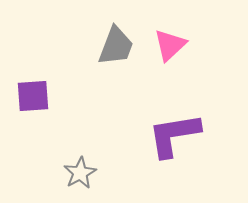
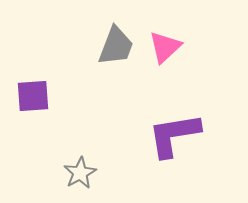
pink triangle: moved 5 px left, 2 px down
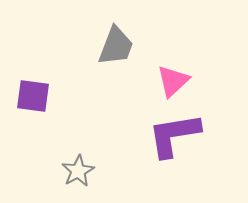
pink triangle: moved 8 px right, 34 px down
purple square: rotated 12 degrees clockwise
gray star: moved 2 px left, 2 px up
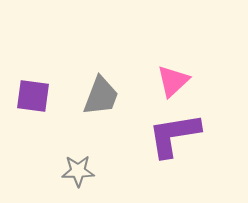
gray trapezoid: moved 15 px left, 50 px down
gray star: rotated 28 degrees clockwise
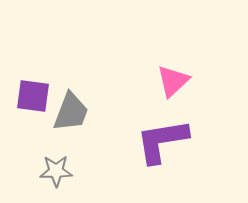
gray trapezoid: moved 30 px left, 16 px down
purple L-shape: moved 12 px left, 6 px down
gray star: moved 22 px left
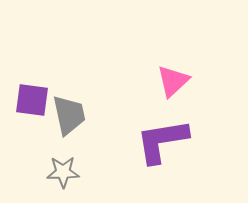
purple square: moved 1 px left, 4 px down
gray trapezoid: moved 2 px left, 3 px down; rotated 33 degrees counterclockwise
gray star: moved 7 px right, 1 px down
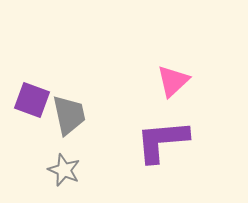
purple square: rotated 12 degrees clockwise
purple L-shape: rotated 4 degrees clockwise
gray star: moved 1 px right, 2 px up; rotated 24 degrees clockwise
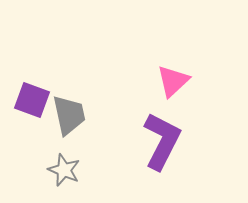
purple L-shape: rotated 122 degrees clockwise
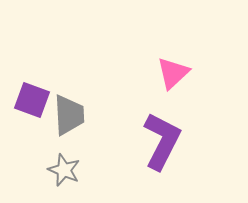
pink triangle: moved 8 px up
gray trapezoid: rotated 9 degrees clockwise
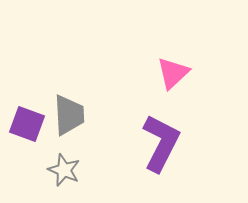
purple square: moved 5 px left, 24 px down
purple L-shape: moved 1 px left, 2 px down
